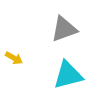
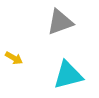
gray triangle: moved 4 px left, 7 px up
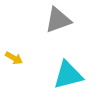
gray triangle: moved 2 px left, 2 px up
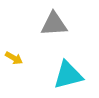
gray triangle: moved 4 px left, 4 px down; rotated 16 degrees clockwise
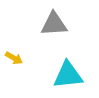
cyan triangle: rotated 8 degrees clockwise
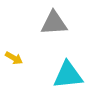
gray triangle: moved 1 px up
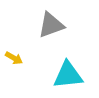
gray triangle: moved 3 px left, 2 px down; rotated 16 degrees counterclockwise
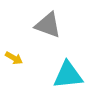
gray triangle: moved 3 px left; rotated 40 degrees clockwise
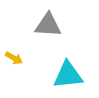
gray triangle: rotated 16 degrees counterclockwise
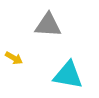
cyan triangle: rotated 16 degrees clockwise
